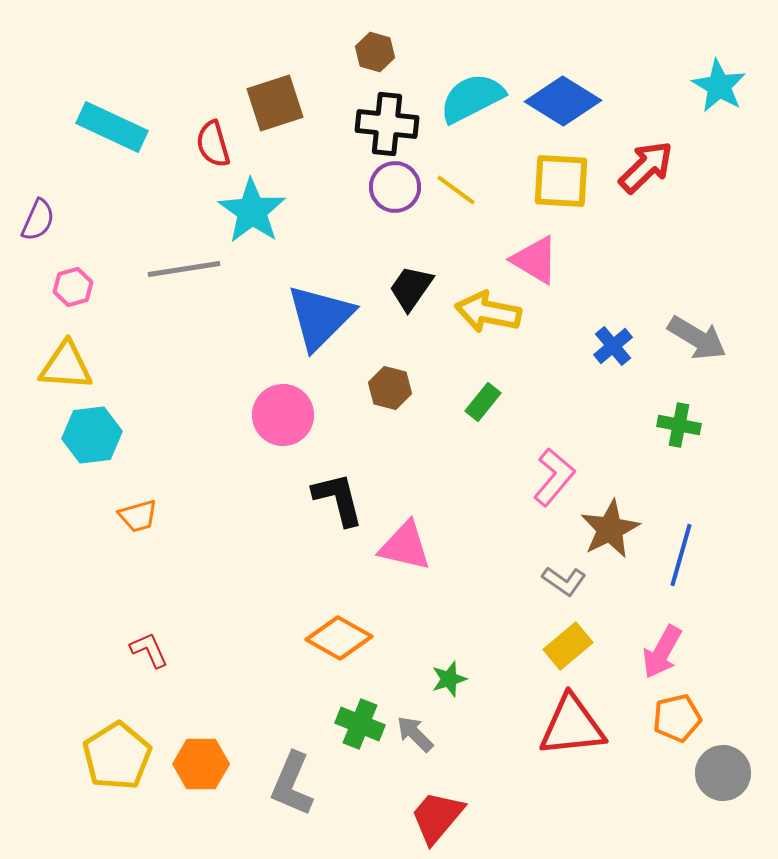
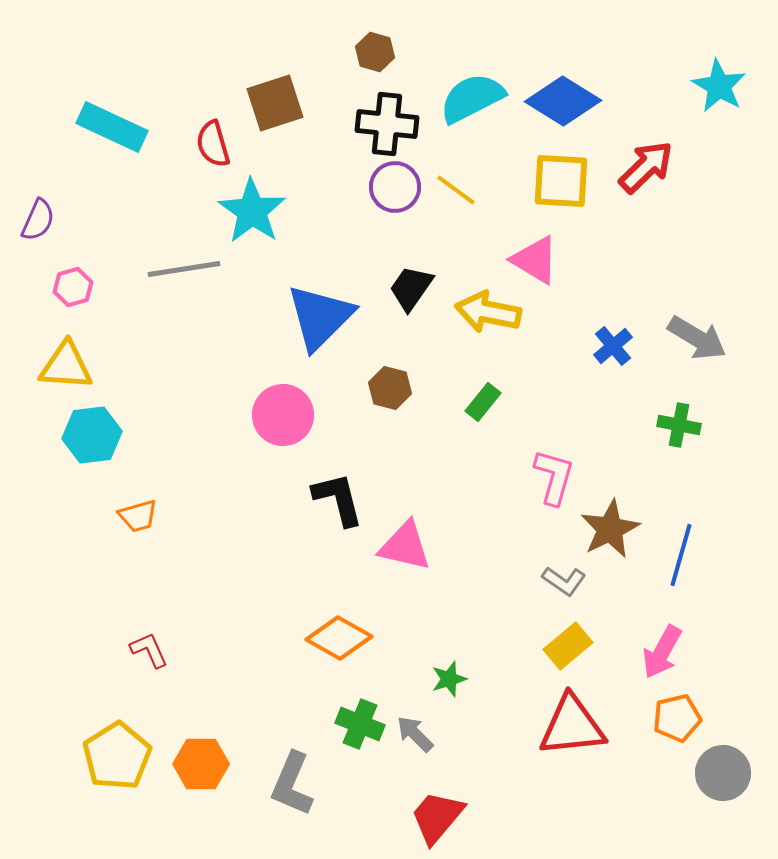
pink L-shape at (554, 477): rotated 24 degrees counterclockwise
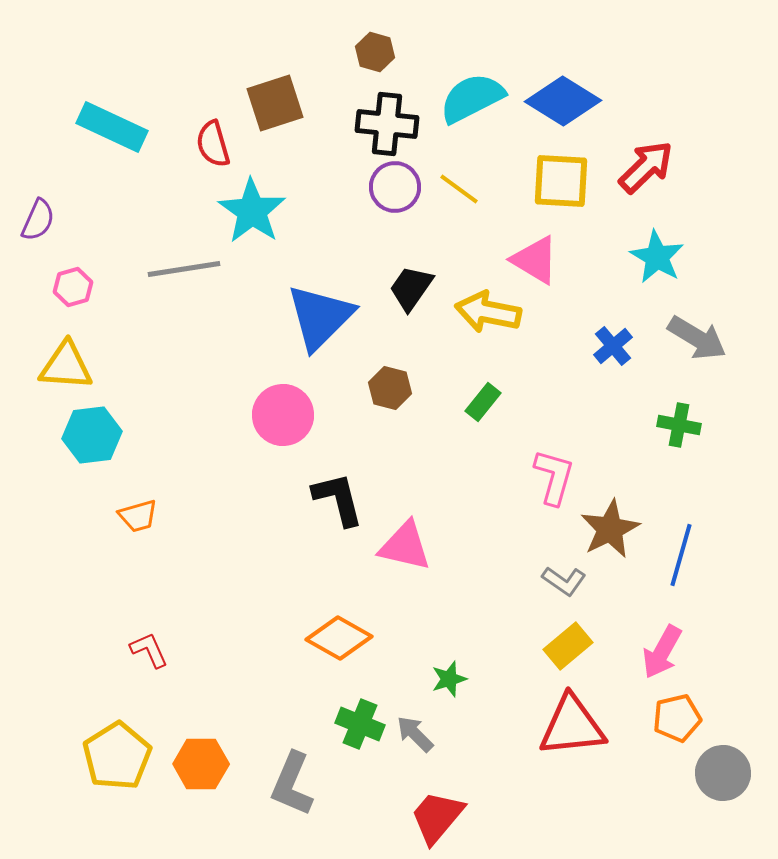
cyan star at (719, 86): moved 62 px left, 171 px down
yellow line at (456, 190): moved 3 px right, 1 px up
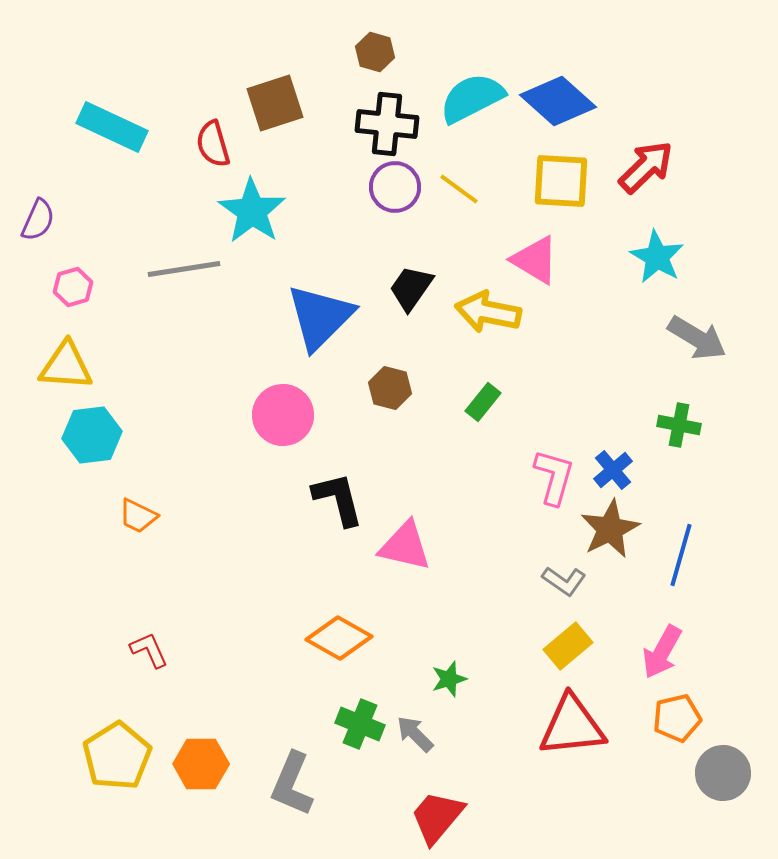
blue diamond at (563, 101): moved 5 px left; rotated 10 degrees clockwise
blue cross at (613, 346): moved 124 px down
orange trapezoid at (138, 516): rotated 42 degrees clockwise
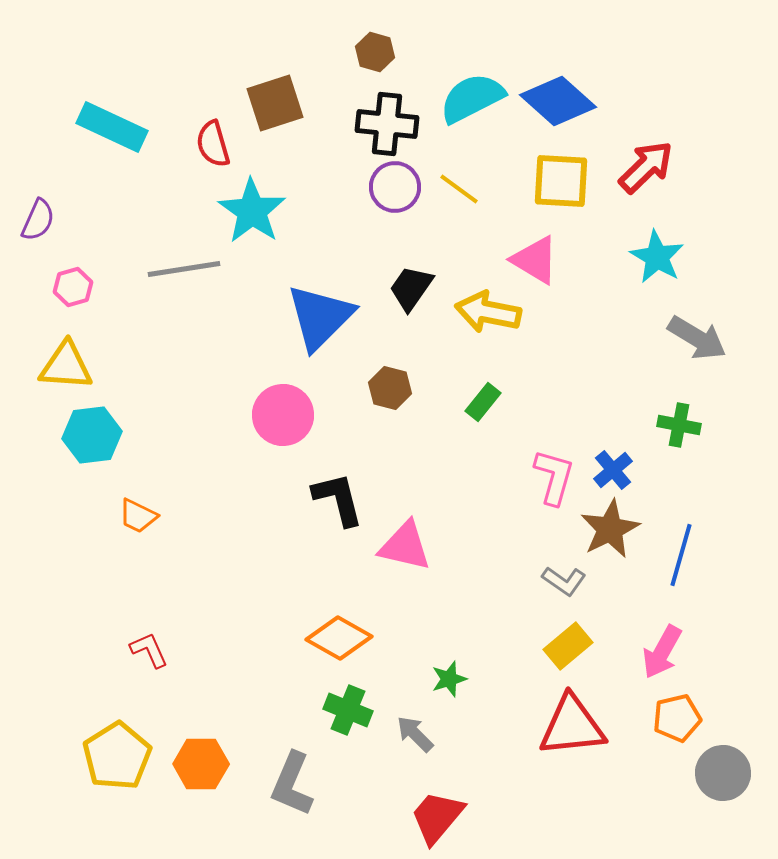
green cross at (360, 724): moved 12 px left, 14 px up
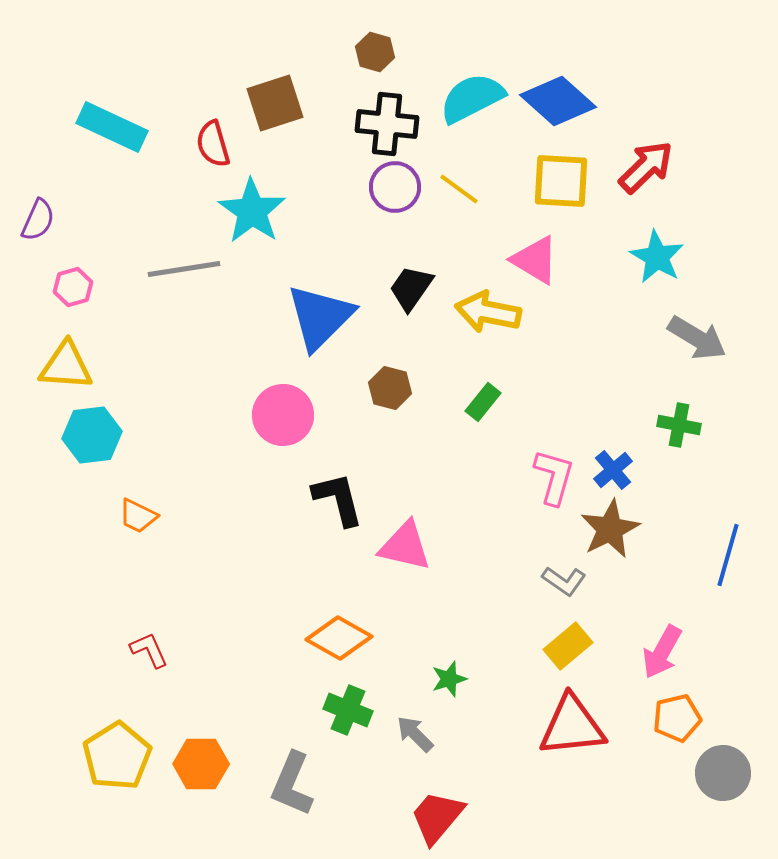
blue line at (681, 555): moved 47 px right
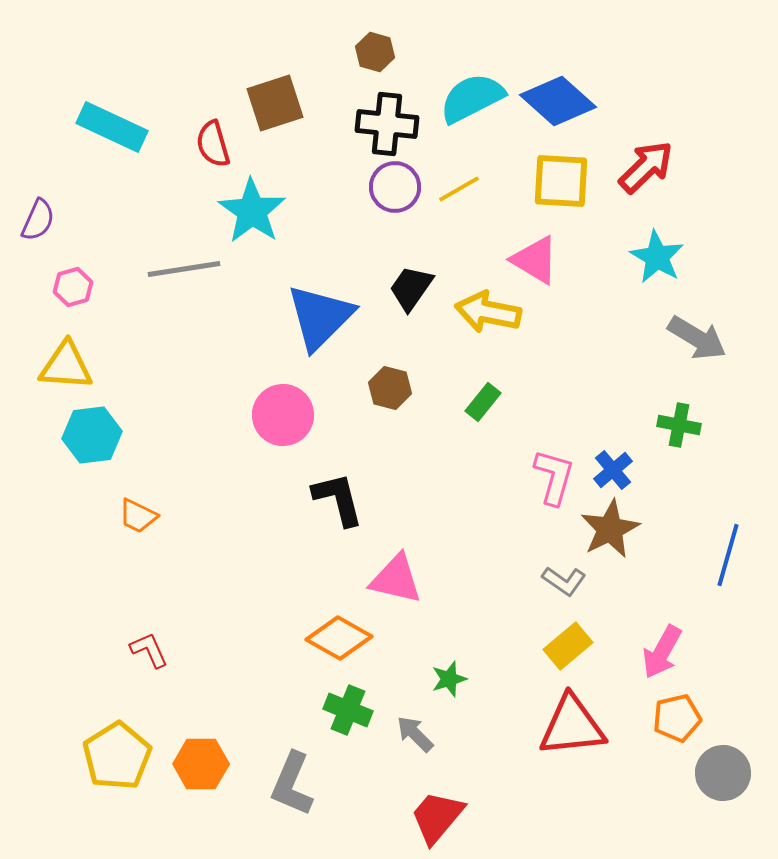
yellow line at (459, 189): rotated 66 degrees counterclockwise
pink triangle at (405, 546): moved 9 px left, 33 px down
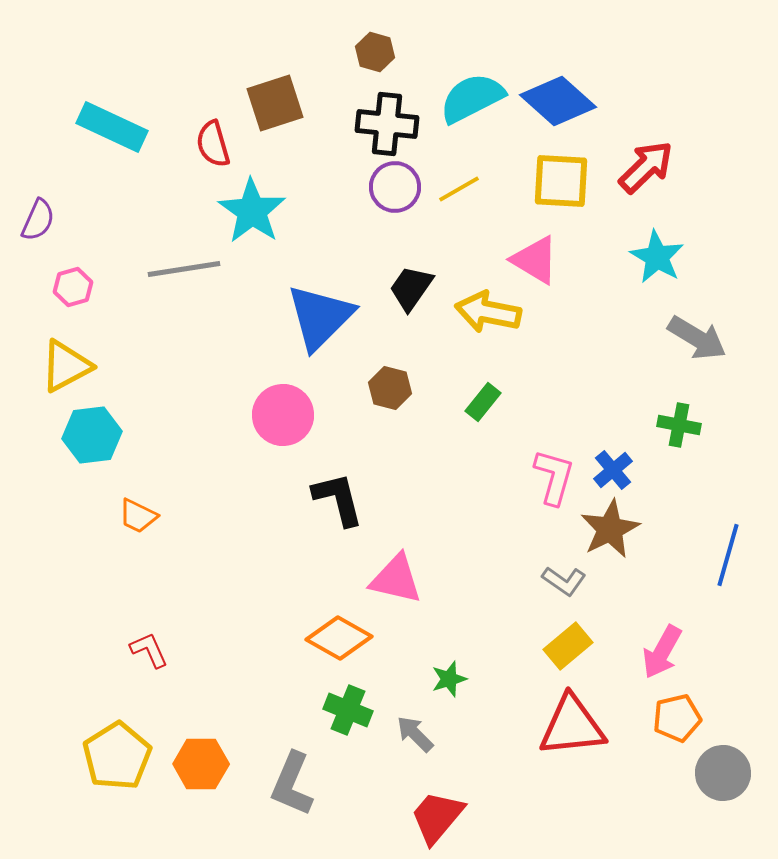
yellow triangle at (66, 366): rotated 32 degrees counterclockwise
